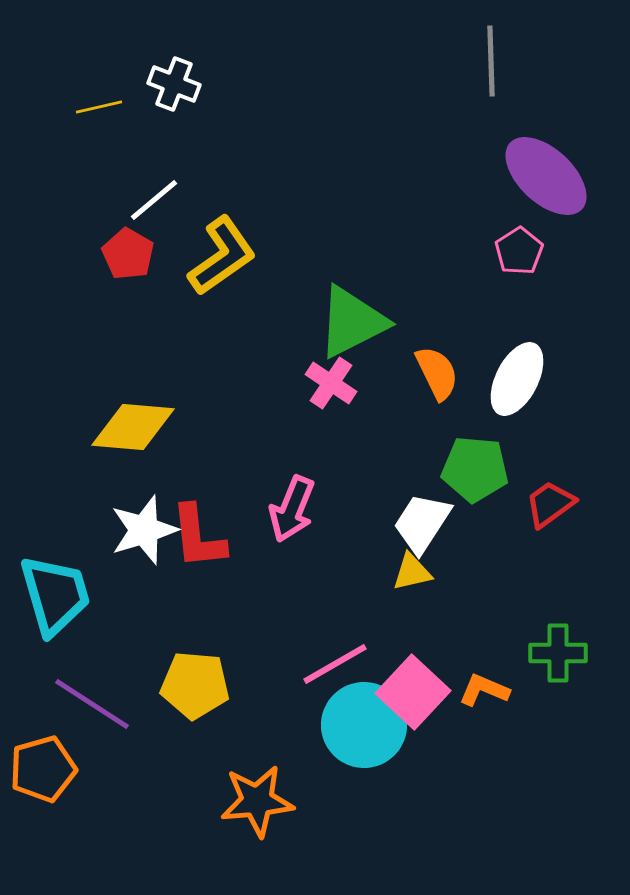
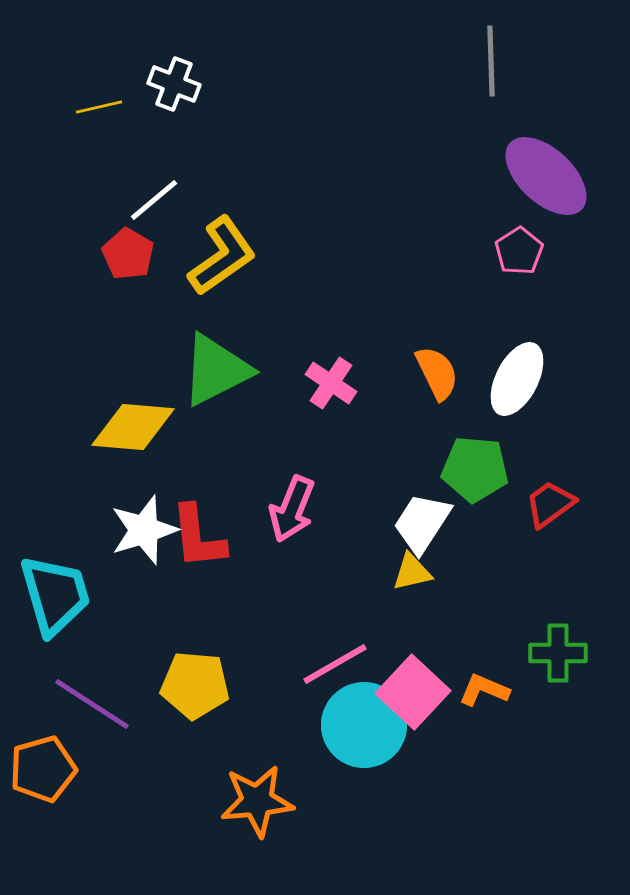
green triangle: moved 136 px left, 48 px down
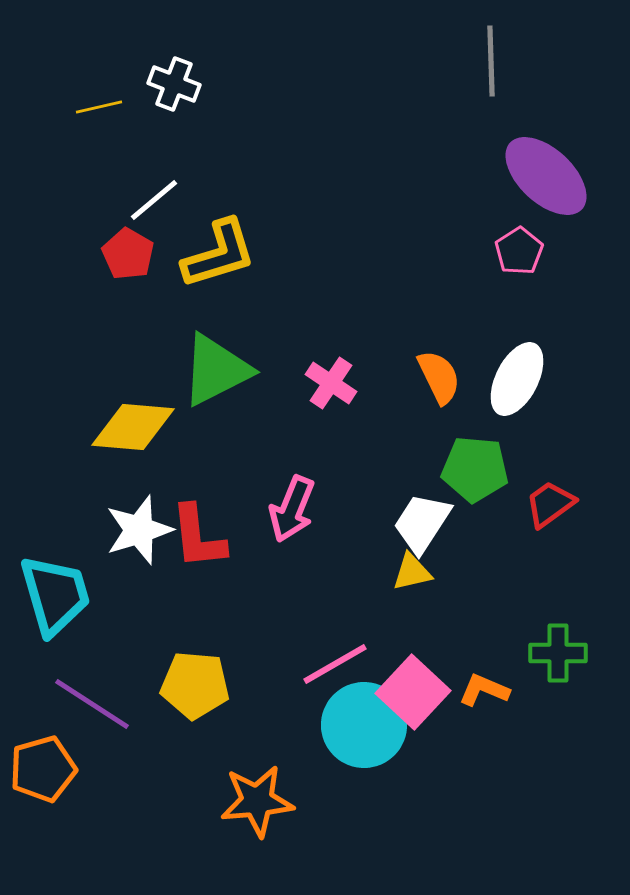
yellow L-shape: moved 3 px left, 2 px up; rotated 18 degrees clockwise
orange semicircle: moved 2 px right, 4 px down
white star: moved 5 px left
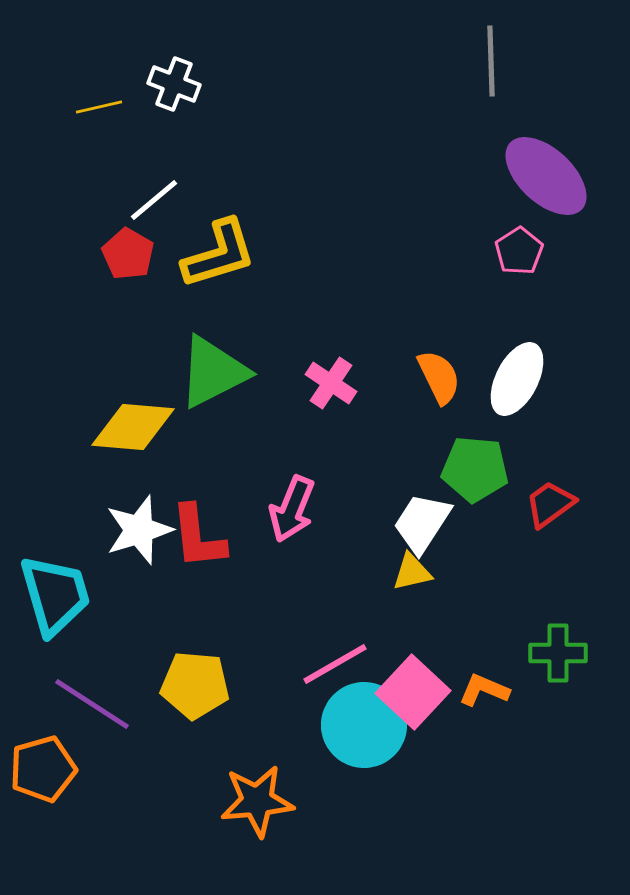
green triangle: moved 3 px left, 2 px down
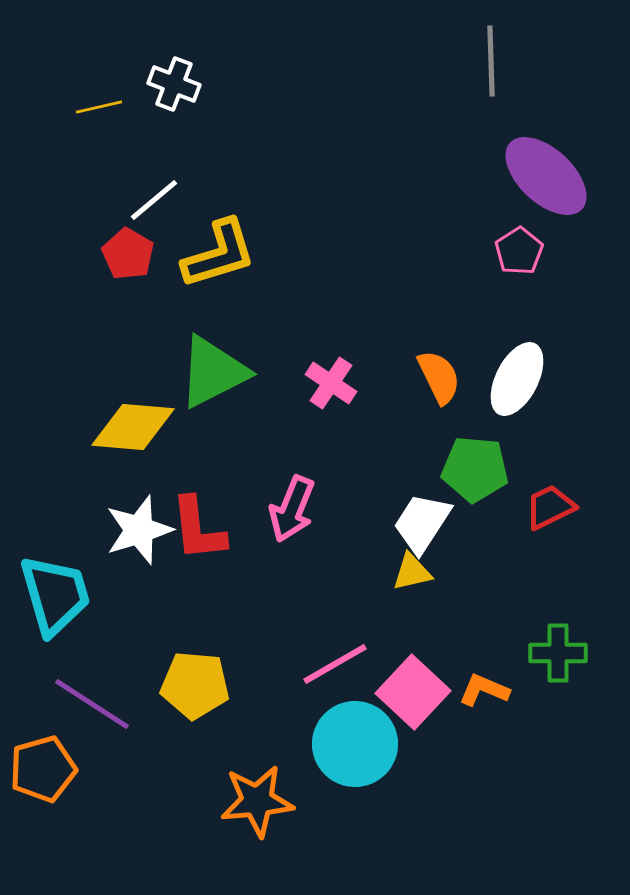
red trapezoid: moved 3 px down; rotated 10 degrees clockwise
red L-shape: moved 8 px up
cyan circle: moved 9 px left, 19 px down
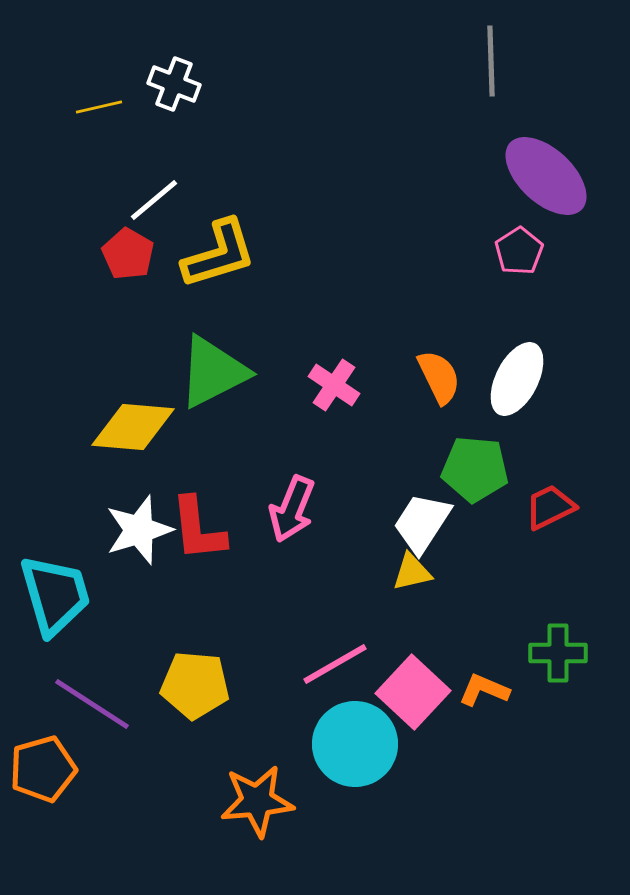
pink cross: moved 3 px right, 2 px down
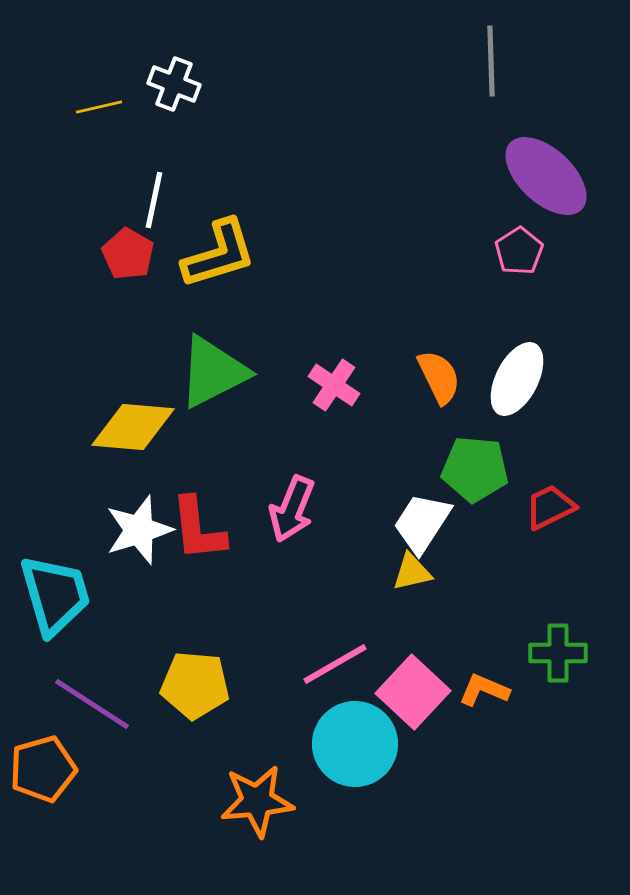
white line: rotated 38 degrees counterclockwise
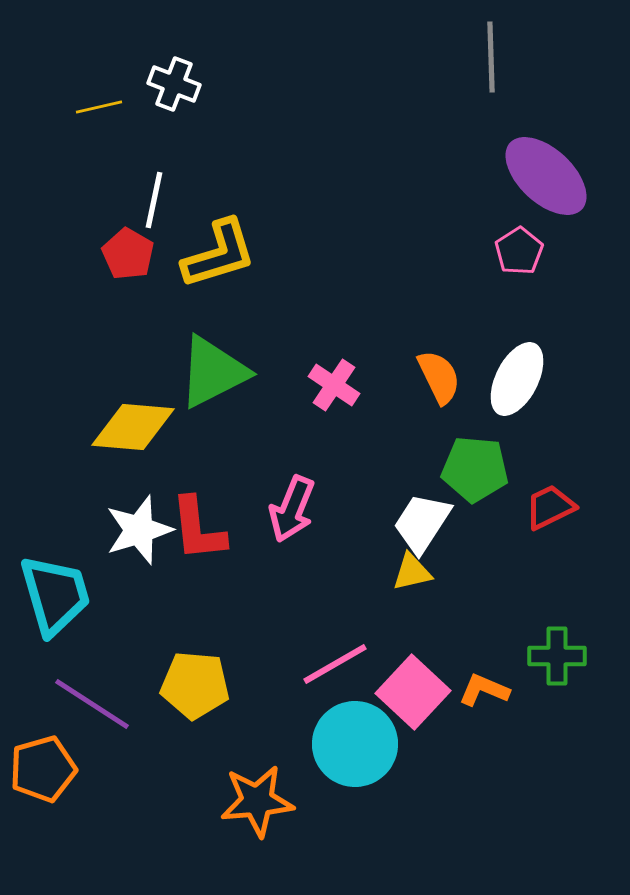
gray line: moved 4 px up
green cross: moved 1 px left, 3 px down
